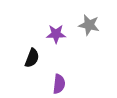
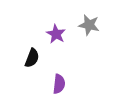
purple star: rotated 30 degrees clockwise
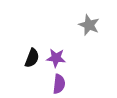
gray star: rotated 10 degrees clockwise
purple star: moved 24 px down; rotated 24 degrees counterclockwise
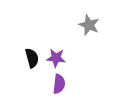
black semicircle: rotated 36 degrees counterclockwise
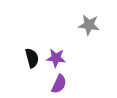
gray star: rotated 15 degrees counterclockwise
purple semicircle: rotated 18 degrees clockwise
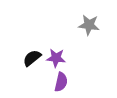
black semicircle: rotated 114 degrees counterclockwise
purple semicircle: moved 2 px right, 2 px up; rotated 12 degrees counterclockwise
